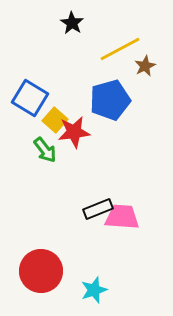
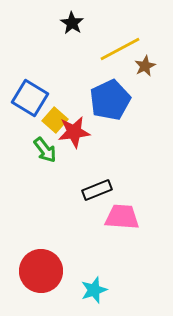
blue pentagon: rotated 9 degrees counterclockwise
black rectangle: moved 1 px left, 19 px up
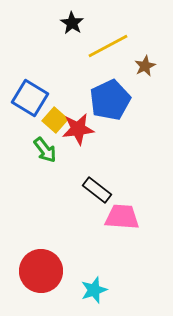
yellow line: moved 12 px left, 3 px up
red star: moved 4 px right, 3 px up
black rectangle: rotated 60 degrees clockwise
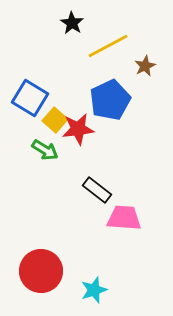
green arrow: rotated 20 degrees counterclockwise
pink trapezoid: moved 2 px right, 1 px down
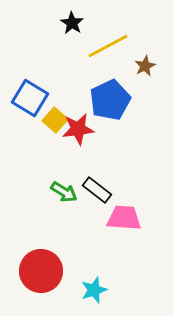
green arrow: moved 19 px right, 42 px down
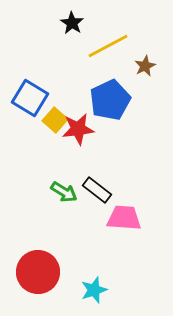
red circle: moved 3 px left, 1 px down
